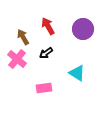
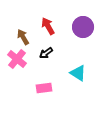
purple circle: moved 2 px up
cyan triangle: moved 1 px right
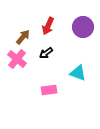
red arrow: rotated 126 degrees counterclockwise
brown arrow: rotated 70 degrees clockwise
cyan triangle: rotated 12 degrees counterclockwise
pink rectangle: moved 5 px right, 2 px down
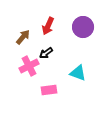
pink cross: moved 12 px right, 7 px down; rotated 24 degrees clockwise
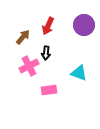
purple circle: moved 1 px right, 2 px up
black arrow: rotated 48 degrees counterclockwise
cyan triangle: moved 1 px right
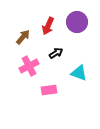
purple circle: moved 7 px left, 3 px up
black arrow: moved 10 px right; rotated 128 degrees counterclockwise
